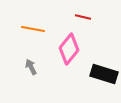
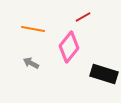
red line: rotated 42 degrees counterclockwise
pink diamond: moved 2 px up
gray arrow: moved 4 px up; rotated 35 degrees counterclockwise
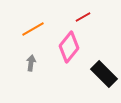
orange line: rotated 40 degrees counterclockwise
gray arrow: rotated 70 degrees clockwise
black rectangle: rotated 28 degrees clockwise
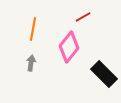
orange line: rotated 50 degrees counterclockwise
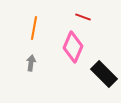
red line: rotated 49 degrees clockwise
orange line: moved 1 px right, 1 px up
pink diamond: moved 4 px right; rotated 16 degrees counterclockwise
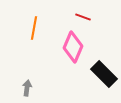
gray arrow: moved 4 px left, 25 px down
